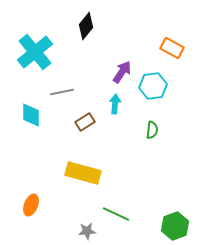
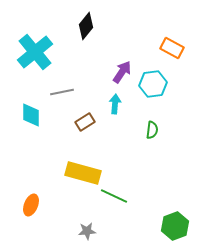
cyan hexagon: moved 2 px up
green line: moved 2 px left, 18 px up
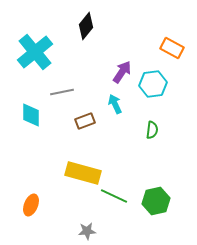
cyan arrow: rotated 30 degrees counterclockwise
brown rectangle: moved 1 px up; rotated 12 degrees clockwise
green hexagon: moved 19 px left, 25 px up; rotated 8 degrees clockwise
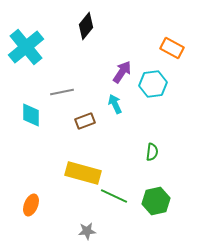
cyan cross: moved 9 px left, 5 px up
green semicircle: moved 22 px down
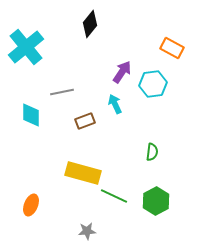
black diamond: moved 4 px right, 2 px up
green hexagon: rotated 16 degrees counterclockwise
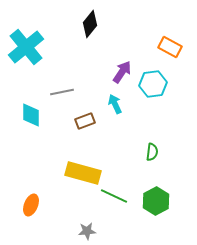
orange rectangle: moved 2 px left, 1 px up
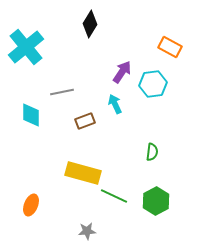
black diamond: rotated 8 degrees counterclockwise
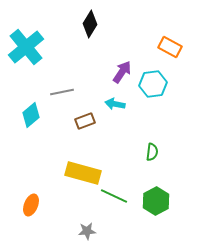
cyan arrow: rotated 54 degrees counterclockwise
cyan diamond: rotated 50 degrees clockwise
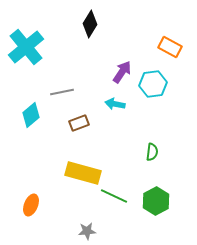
brown rectangle: moved 6 px left, 2 px down
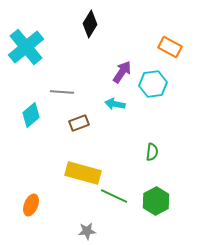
gray line: rotated 15 degrees clockwise
